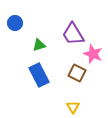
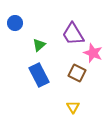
green triangle: rotated 24 degrees counterclockwise
pink star: moved 1 px up
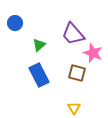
purple trapezoid: rotated 10 degrees counterclockwise
brown square: rotated 12 degrees counterclockwise
yellow triangle: moved 1 px right, 1 px down
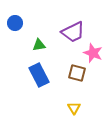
purple trapezoid: moved 2 px up; rotated 75 degrees counterclockwise
green triangle: rotated 32 degrees clockwise
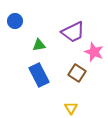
blue circle: moved 2 px up
pink star: moved 1 px right, 1 px up
brown square: rotated 18 degrees clockwise
yellow triangle: moved 3 px left
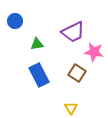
green triangle: moved 2 px left, 1 px up
pink star: rotated 12 degrees counterclockwise
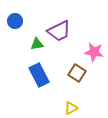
purple trapezoid: moved 14 px left, 1 px up
yellow triangle: rotated 32 degrees clockwise
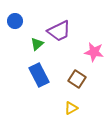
green triangle: rotated 32 degrees counterclockwise
brown square: moved 6 px down
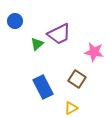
purple trapezoid: moved 3 px down
blue rectangle: moved 4 px right, 12 px down
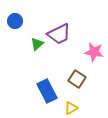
blue rectangle: moved 4 px right, 4 px down
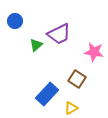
green triangle: moved 1 px left, 1 px down
blue rectangle: moved 3 px down; rotated 70 degrees clockwise
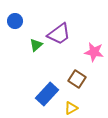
purple trapezoid: rotated 10 degrees counterclockwise
